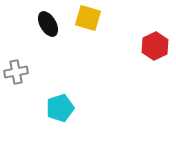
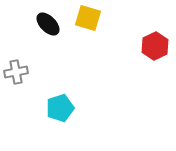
black ellipse: rotated 15 degrees counterclockwise
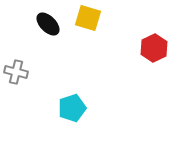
red hexagon: moved 1 px left, 2 px down
gray cross: rotated 25 degrees clockwise
cyan pentagon: moved 12 px right
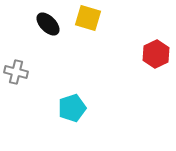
red hexagon: moved 2 px right, 6 px down
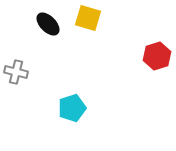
red hexagon: moved 1 px right, 2 px down; rotated 8 degrees clockwise
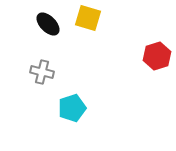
gray cross: moved 26 px right
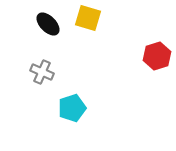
gray cross: rotated 10 degrees clockwise
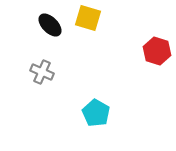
black ellipse: moved 2 px right, 1 px down
red hexagon: moved 5 px up; rotated 24 degrees counterclockwise
cyan pentagon: moved 24 px right, 5 px down; rotated 24 degrees counterclockwise
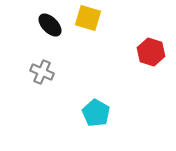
red hexagon: moved 6 px left, 1 px down
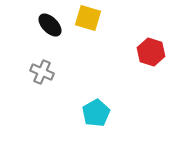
cyan pentagon: rotated 12 degrees clockwise
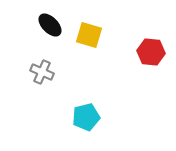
yellow square: moved 1 px right, 17 px down
red hexagon: rotated 12 degrees counterclockwise
cyan pentagon: moved 10 px left, 4 px down; rotated 16 degrees clockwise
